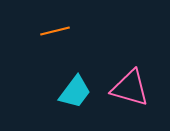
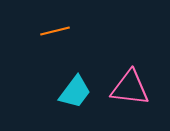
pink triangle: rotated 9 degrees counterclockwise
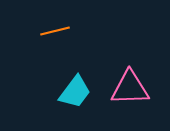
pink triangle: rotated 9 degrees counterclockwise
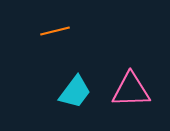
pink triangle: moved 1 px right, 2 px down
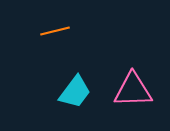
pink triangle: moved 2 px right
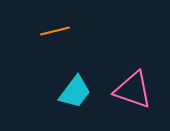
pink triangle: rotated 21 degrees clockwise
